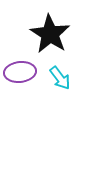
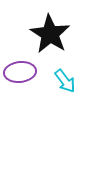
cyan arrow: moved 5 px right, 3 px down
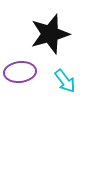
black star: rotated 24 degrees clockwise
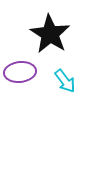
black star: rotated 24 degrees counterclockwise
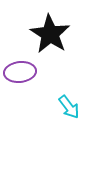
cyan arrow: moved 4 px right, 26 px down
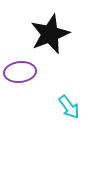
black star: rotated 18 degrees clockwise
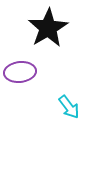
black star: moved 2 px left, 6 px up; rotated 9 degrees counterclockwise
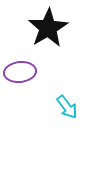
cyan arrow: moved 2 px left
